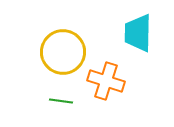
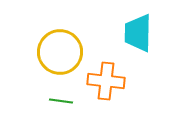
yellow circle: moved 3 px left
orange cross: rotated 12 degrees counterclockwise
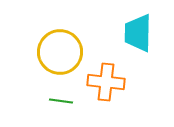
orange cross: moved 1 px down
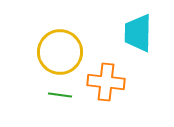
green line: moved 1 px left, 6 px up
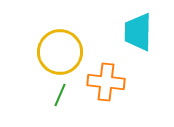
cyan trapezoid: moved 1 px up
green line: rotated 75 degrees counterclockwise
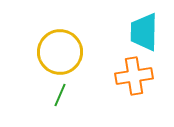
cyan trapezoid: moved 6 px right
orange cross: moved 28 px right, 6 px up; rotated 15 degrees counterclockwise
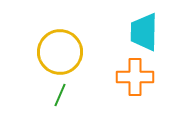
orange cross: moved 1 px right, 1 px down; rotated 9 degrees clockwise
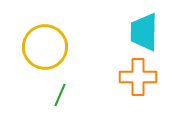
yellow circle: moved 15 px left, 5 px up
orange cross: moved 3 px right
